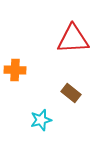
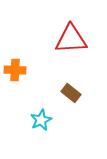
red triangle: moved 2 px left
cyan star: rotated 10 degrees counterclockwise
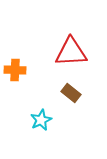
red triangle: moved 13 px down
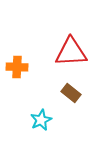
orange cross: moved 2 px right, 3 px up
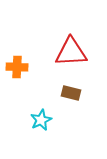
brown rectangle: rotated 24 degrees counterclockwise
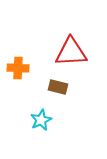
orange cross: moved 1 px right, 1 px down
brown rectangle: moved 13 px left, 6 px up
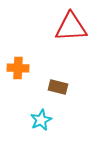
red triangle: moved 25 px up
